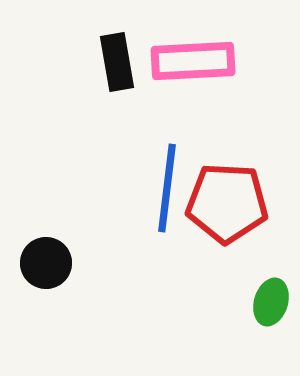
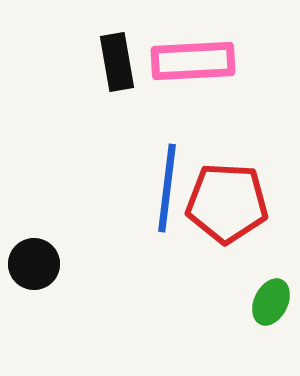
black circle: moved 12 px left, 1 px down
green ellipse: rotated 9 degrees clockwise
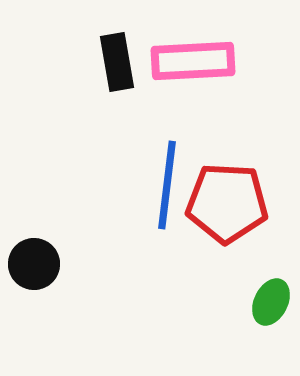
blue line: moved 3 px up
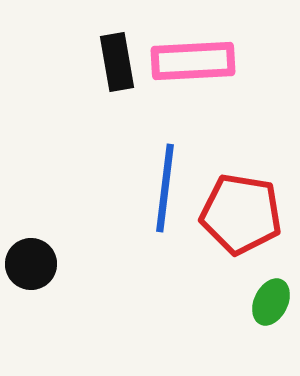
blue line: moved 2 px left, 3 px down
red pentagon: moved 14 px right, 11 px down; rotated 6 degrees clockwise
black circle: moved 3 px left
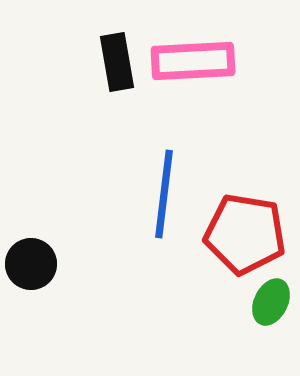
blue line: moved 1 px left, 6 px down
red pentagon: moved 4 px right, 20 px down
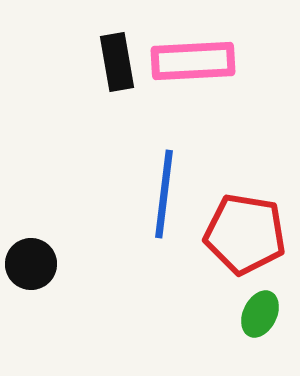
green ellipse: moved 11 px left, 12 px down
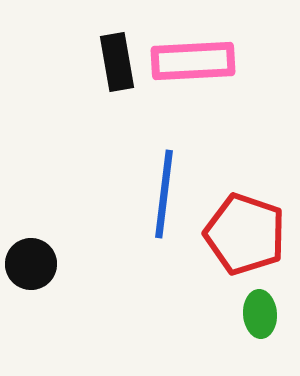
red pentagon: rotated 10 degrees clockwise
green ellipse: rotated 30 degrees counterclockwise
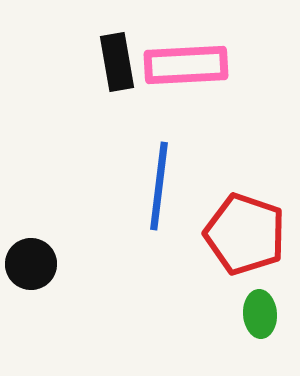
pink rectangle: moved 7 px left, 4 px down
blue line: moved 5 px left, 8 px up
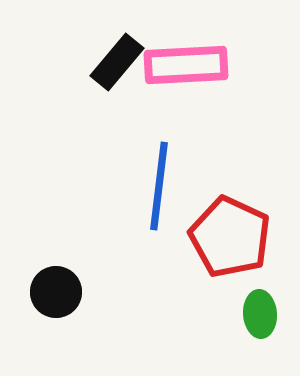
black rectangle: rotated 50 degrees clockwise
red pentagon: moved 15 px left, 3 px down; rotated 6 degrees clockwise
black circle: moved 25 px right, 28 px down
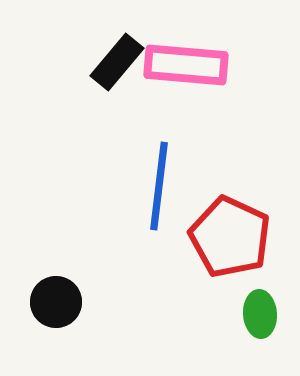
pink rectangle: rotated 8 degrees clockwise
black circle: moved 10 px down
